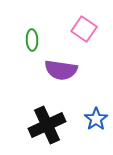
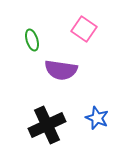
green ellipse: rotated 15 degrees counterclockwise
blue star: moved 1 px right, 1 px up; rotated 15 degrees counterclockwise
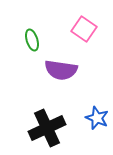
black cross: moved 3 px down
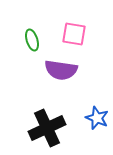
pink square: moved 10 px left, 5 px down; rotated 25 degrees counterclockwise
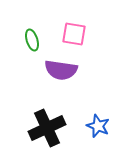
blue star: moved 1 px right, 8 px down
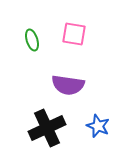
purple semicircle: moved 7 px right, 15 px down
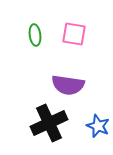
green ellipse: moved 3 px right, 5 px up; rotated 10 degrees clockwise
black cross: moved 2 px right, 5 px up
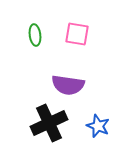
pink square: moved 3 px right
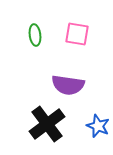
black cross: moved 2 px left, 1 px down; rotated 12 degrees counterclockwise
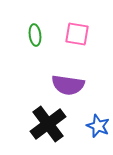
black cross: moved 1 px right
